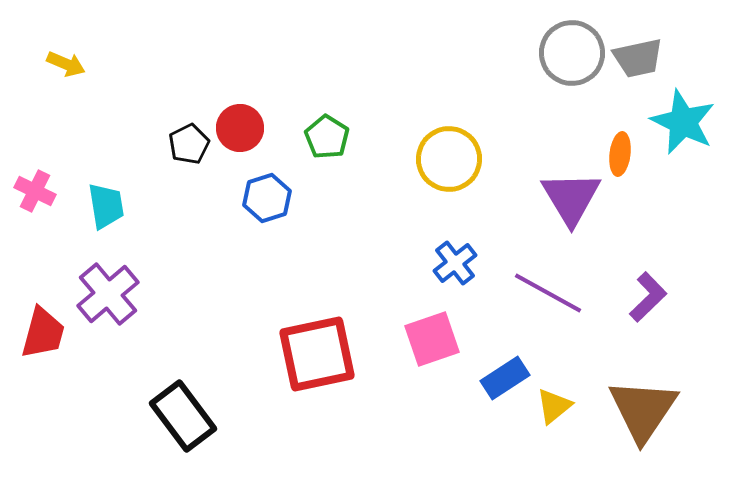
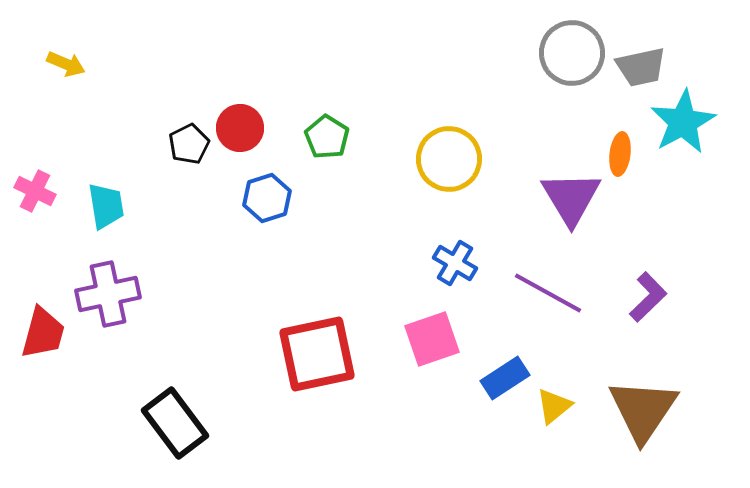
gray trapezoid: moved 3 px right, 9 px down
cyan star: rotated 18 degrees clockwise
blue cross: rotated 21 degrees counterclockwise
purple cross: rotated 28 degrees clockwise
black rectangle: moved 8 px left, 7 px down
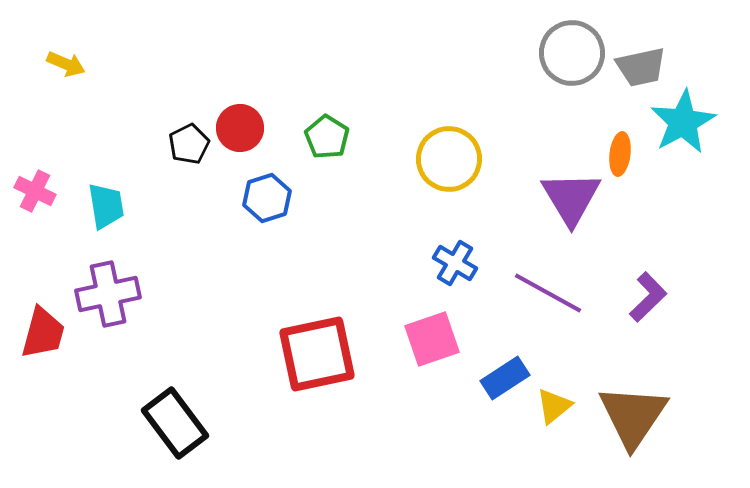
brown triangle: moved 10 px left, 6 px down
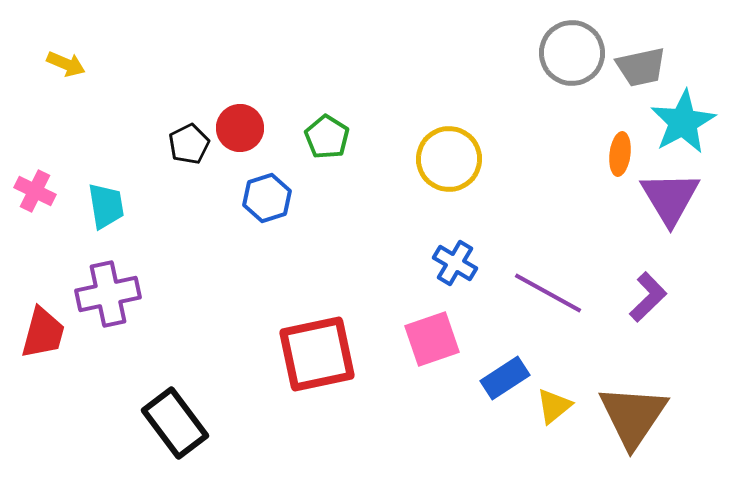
purple triangle: moved 99 px right
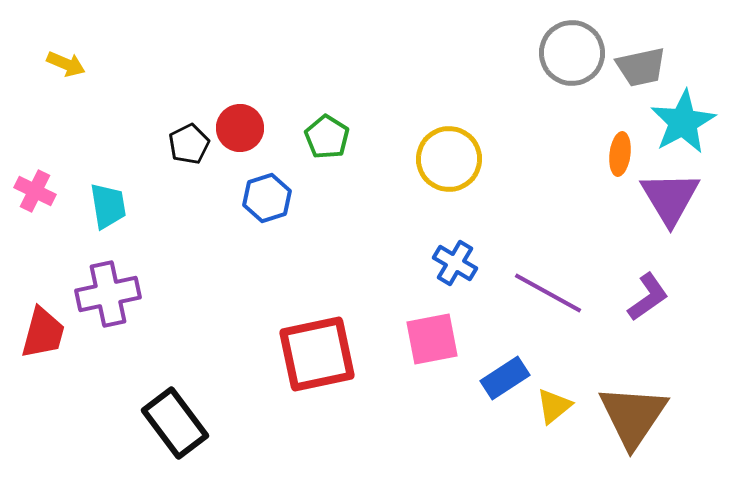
cyan trapezoid: moved 2 px right
purple L-shape: rotated 9 degrees clockwise
pink square: rotated 8 degrees clockwise
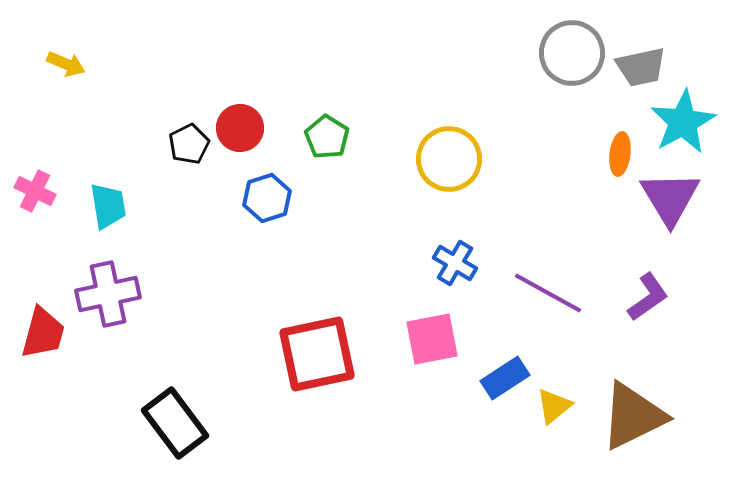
brown triangle: rotated 30 degrees clockwise
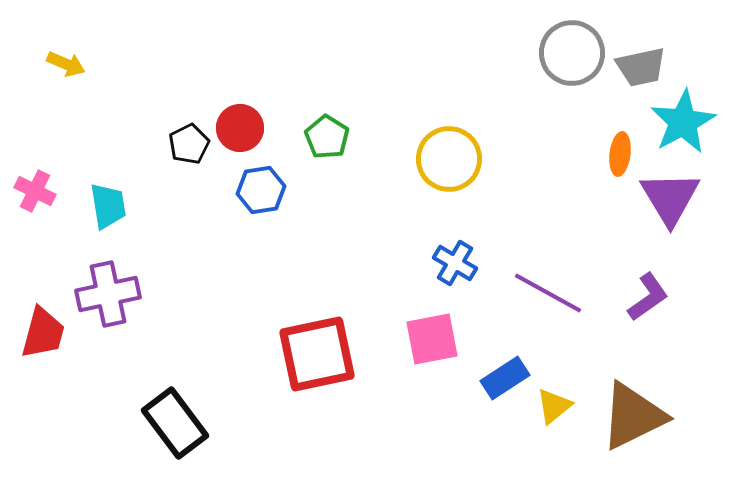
blue hexagon: moved 6 px left, 8 px up; rotated 9 degrees clockwise
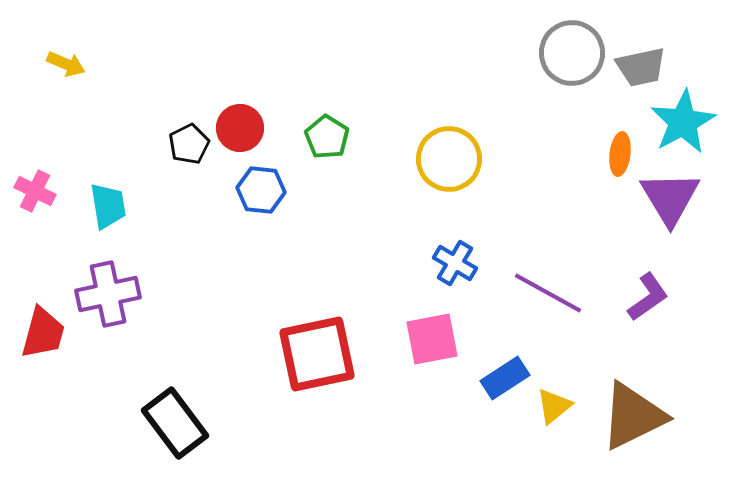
blue hexagon: rotated 15 degrees clockwise
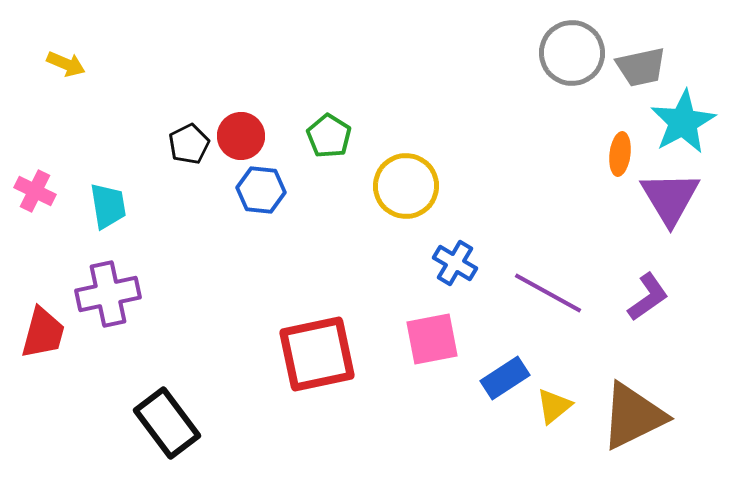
red circle: moved 1 px right, 8 px down
green pentagon: moved 2 px right, 1 px up
yellow circle: moved 43 px left, 27 px down
black rectangle: moved 8 px left
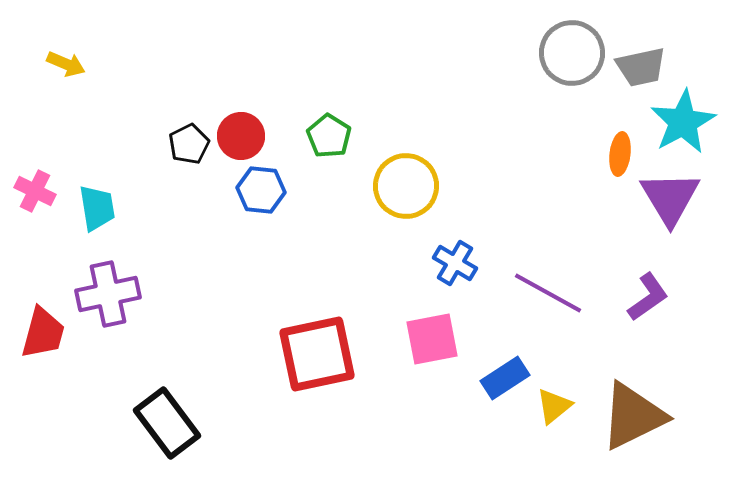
cyan trapezoid: moved 11 px left, 2 px down
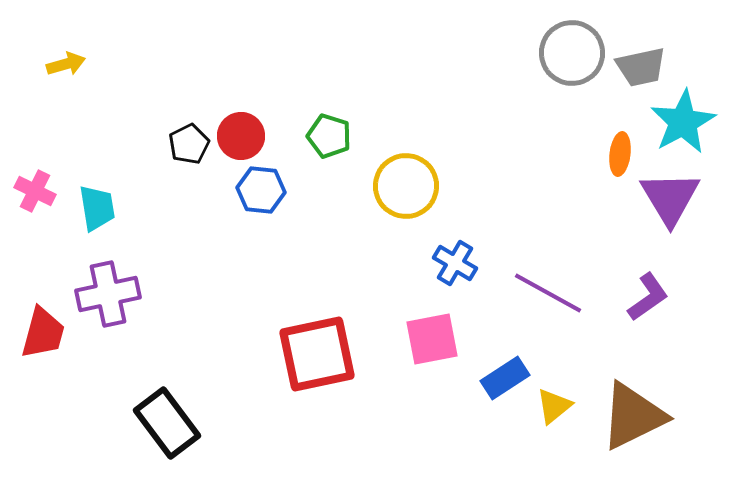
yellow arrow: rotated 39 degrees counterclockwise
green pentagon: rotated 15 degrees counterclockwise
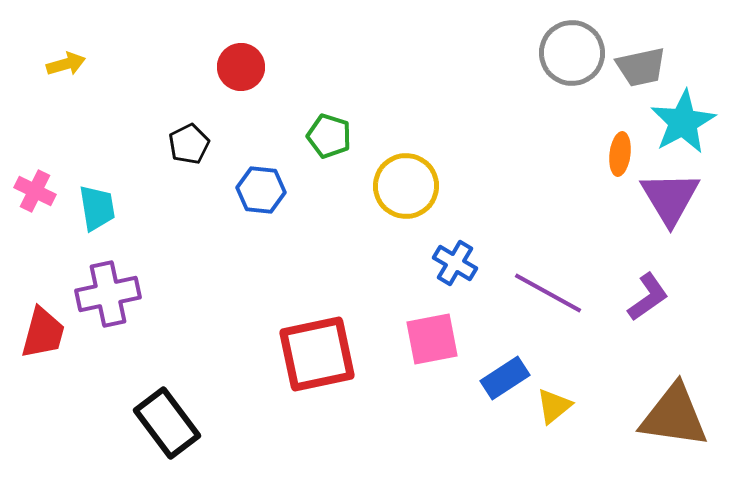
red circle: moved 69 px up
brown triangle: moved 41 px right; rotated 34 degrees clockwise
